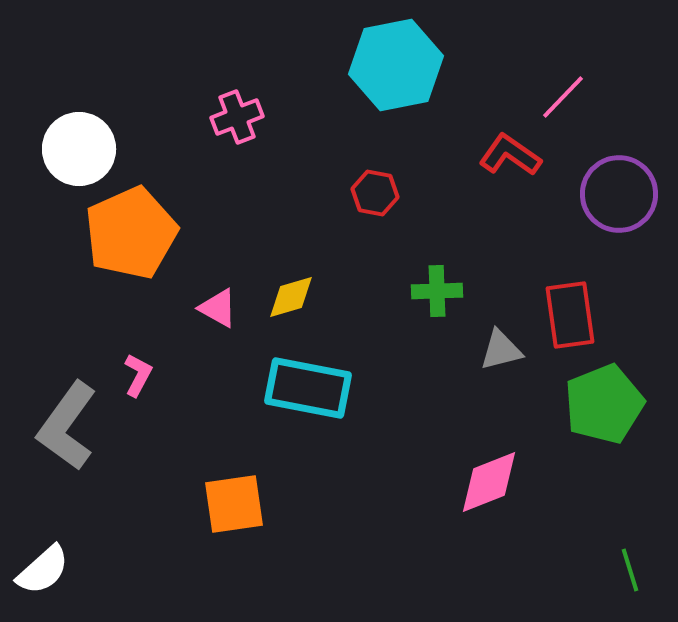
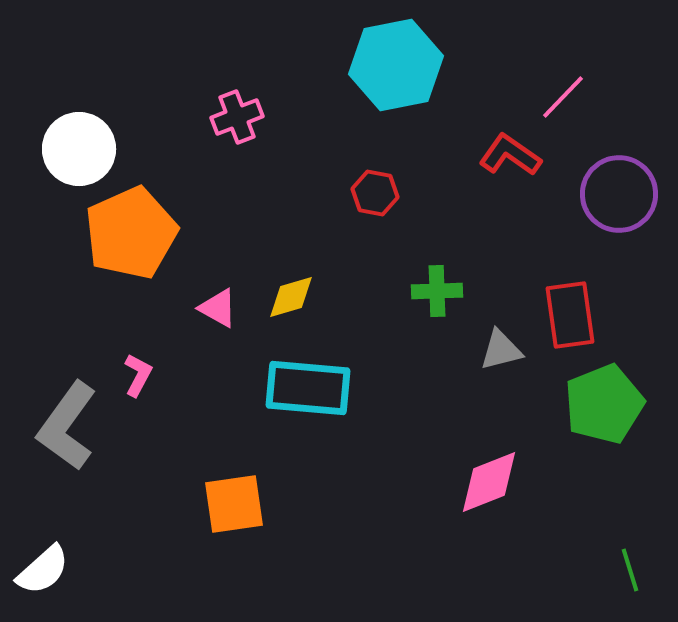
cyan rectangle: rotated 6 degrees counterclockwise
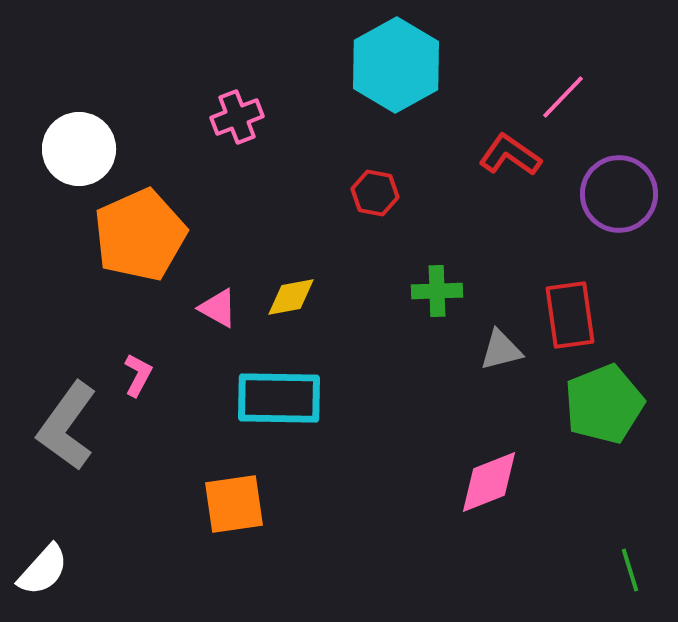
cyan hexagon: rotated 18 degrees counterclockwise
orange pentagon: moved 9 px right, 2 px down
yellow diamond: rotated 6 degrees clockwise
cyan rectangle: moved 29 px left, 10 px down; rotated 4 degrees counterclockwise
white semicircle: rotated 6 degrees counterclockwise
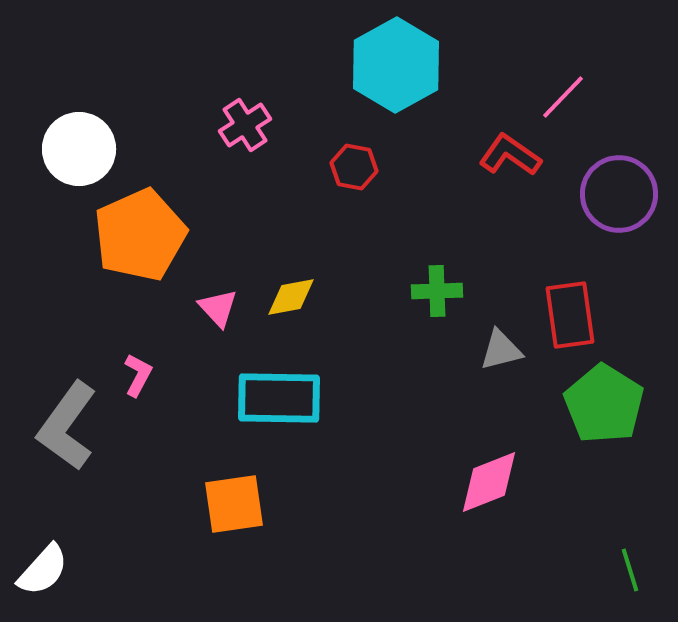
pink cross: moved 8 px right, 8 px down; rotated 12 degrees counterclockwise
red hexagon: moved 21 px left, 26 px up
pink triangle: rotated 18 degrees clockwise
green pentagon: rotated 18 degrees counterclockwise
